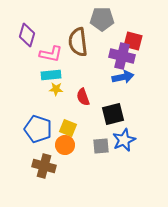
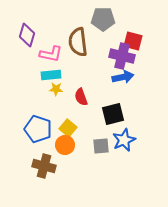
gray pentagon: moved 1 px right
red semicircle: moved 2 px left
yellow square: rotated 18 degrees clockwise
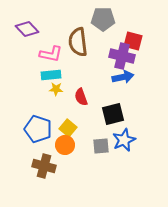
purple diamond: moved 6 px up; rotated 60 degrees counterclockwise
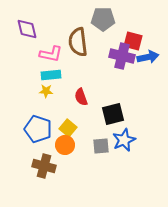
purple diamond: rotated 30 degrees clockwise
blue arrow: moved 25 px right, 20 px up
yellow star: moved 10 px left, 2 px down
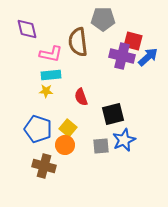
blue arrow: rotated 30 degrees counterclockwise
